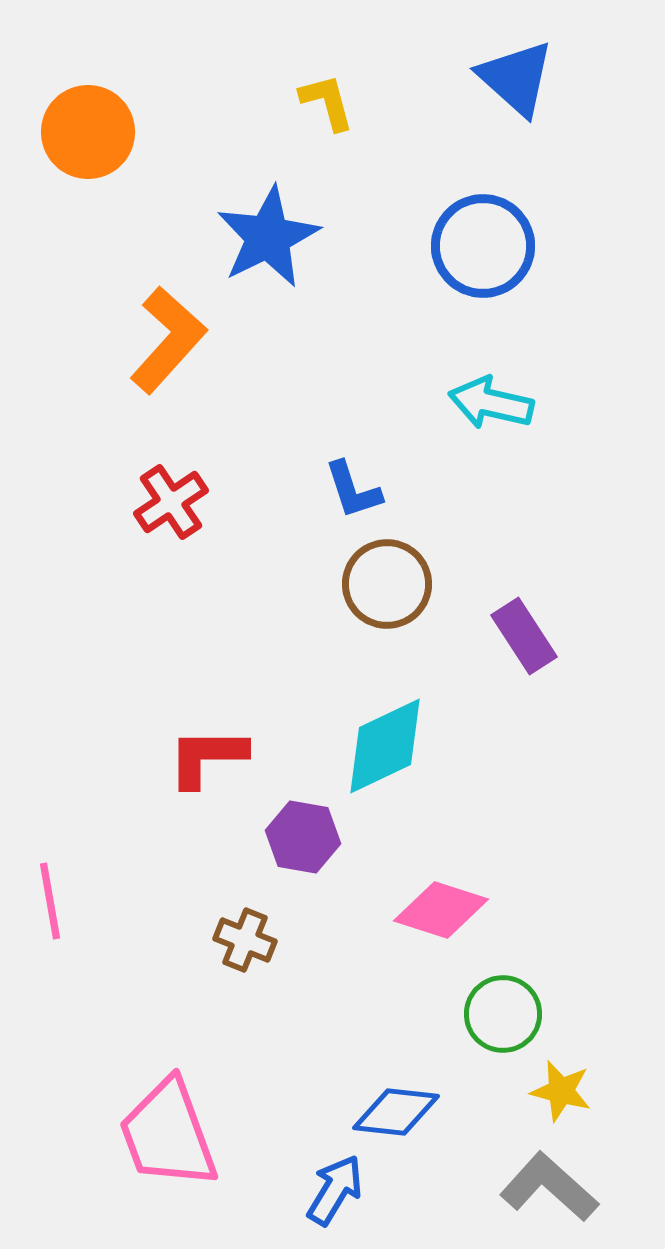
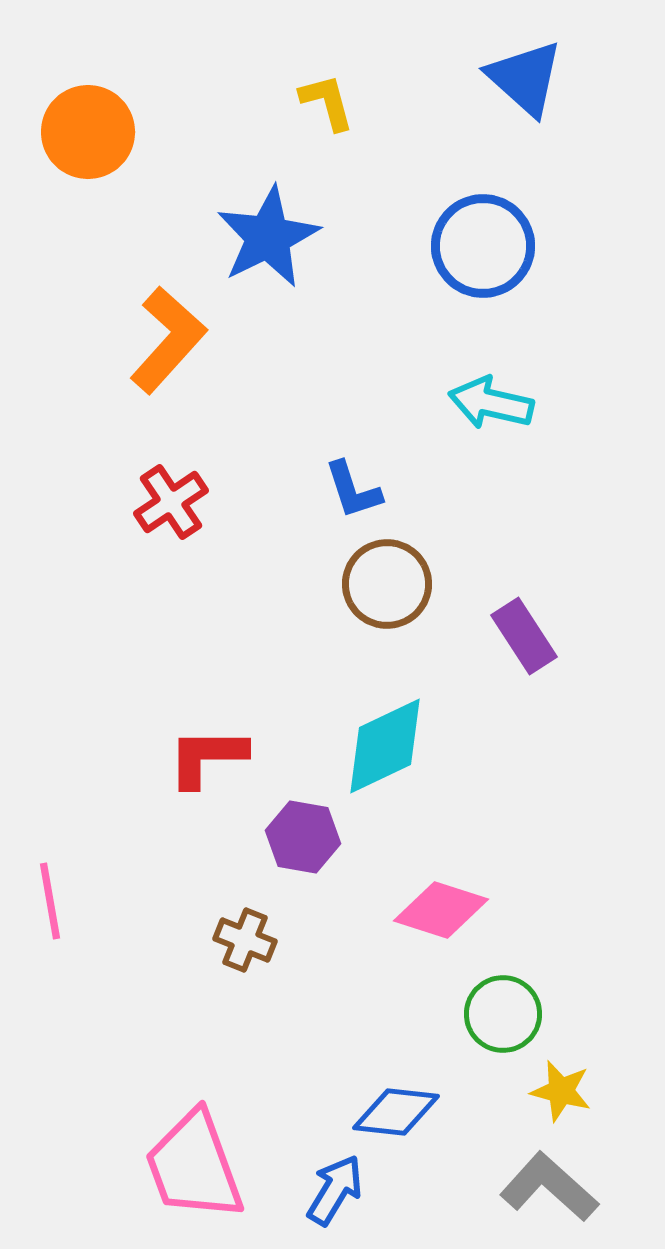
blue triangle: moved 9 px right
pink trapezoid: moved 26 px right, 32 px down
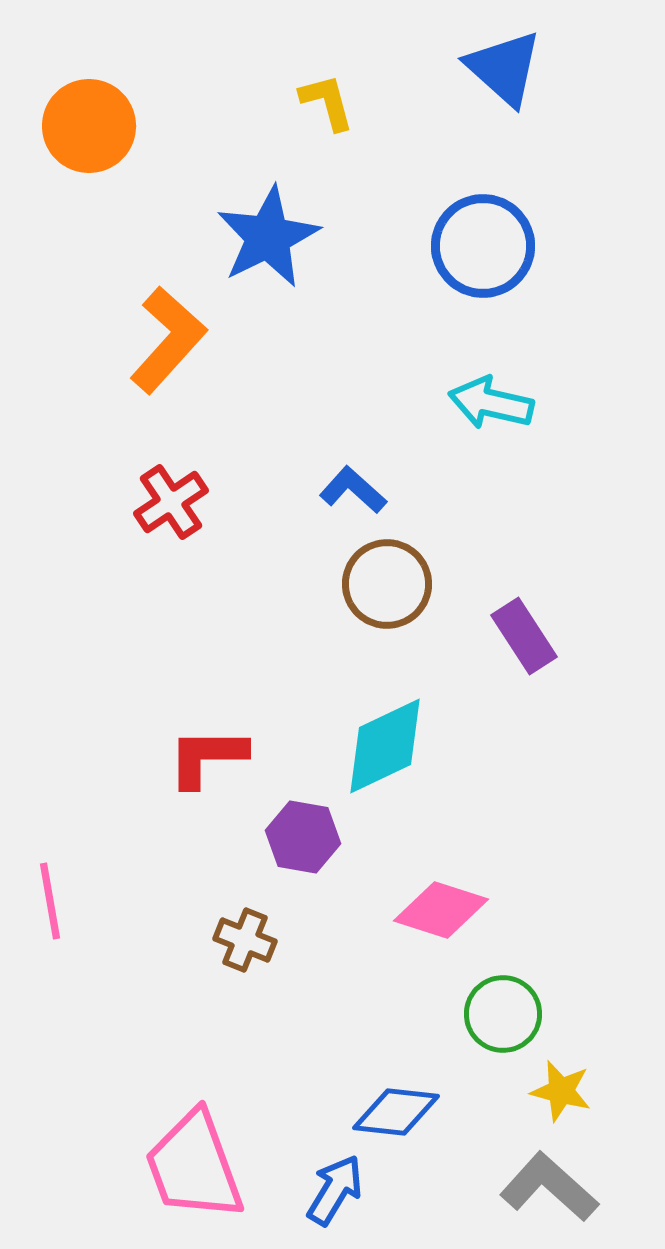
blue triangle: moved 21 px left, 10 px up
orange circle: moved 1 px right, 6 px up
blue L-shape: rotated 150 degrees clockwise
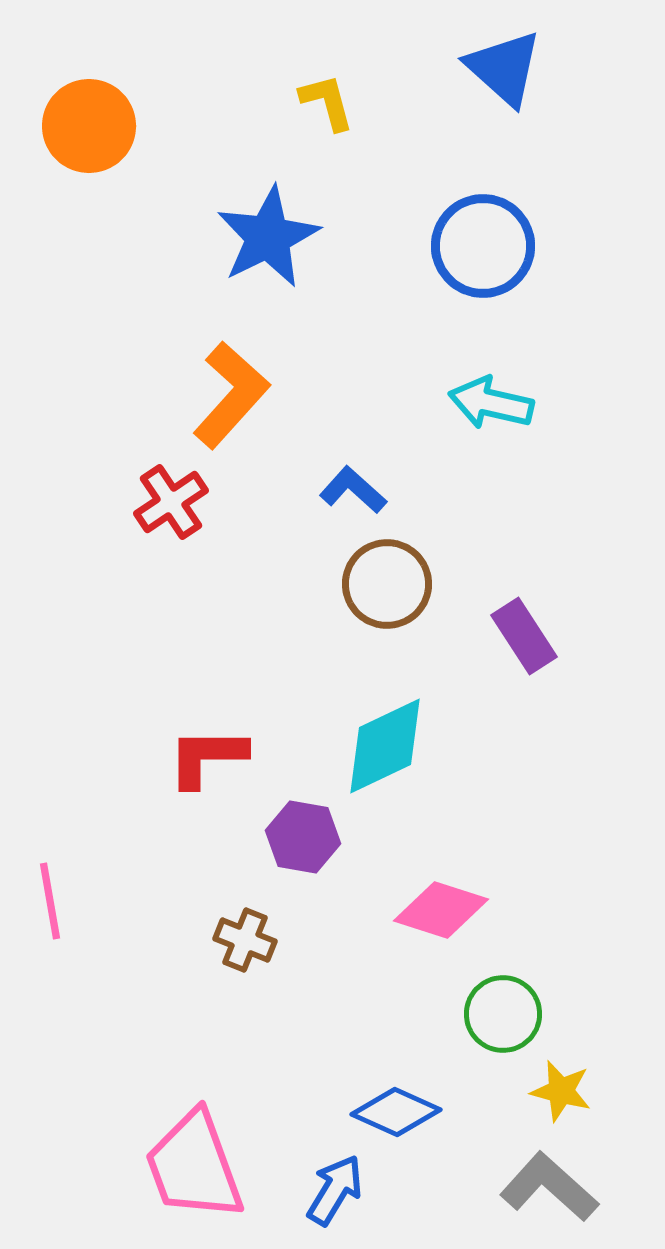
orange L-shape: moved 63 px right, 55 px down
blue diamond: rotated 18 degrees clockwise
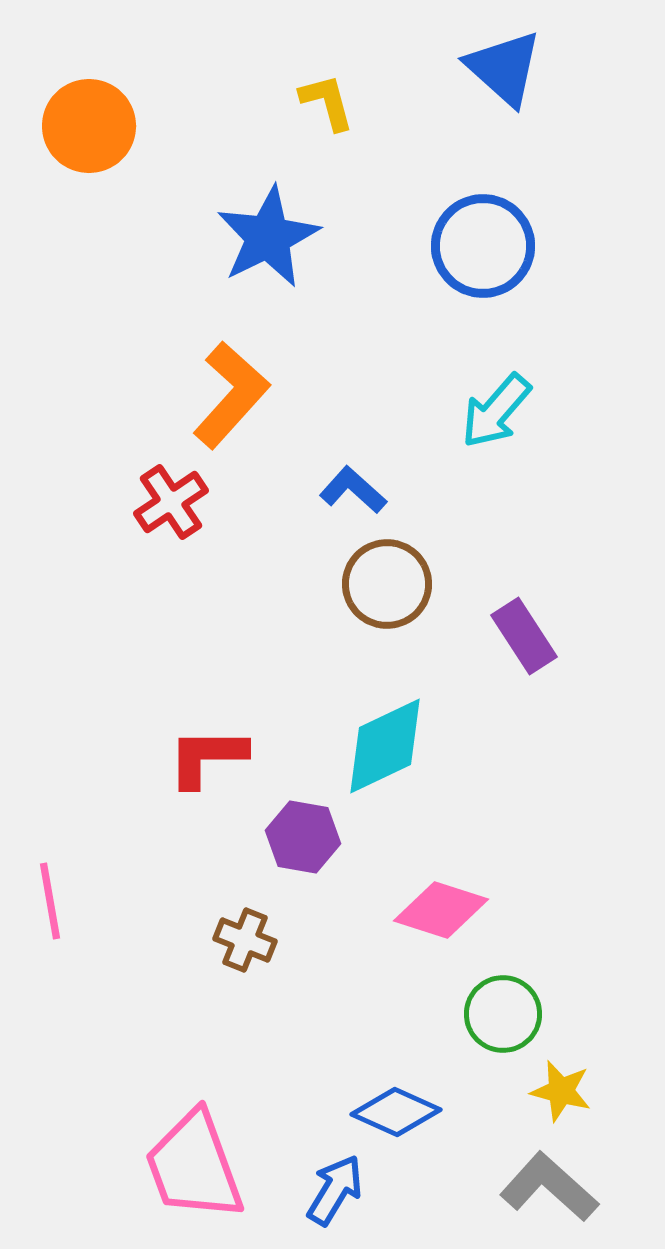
cyan arrow: moved 5 px right, 8 px down; rotated 62 degrees counterclockwise
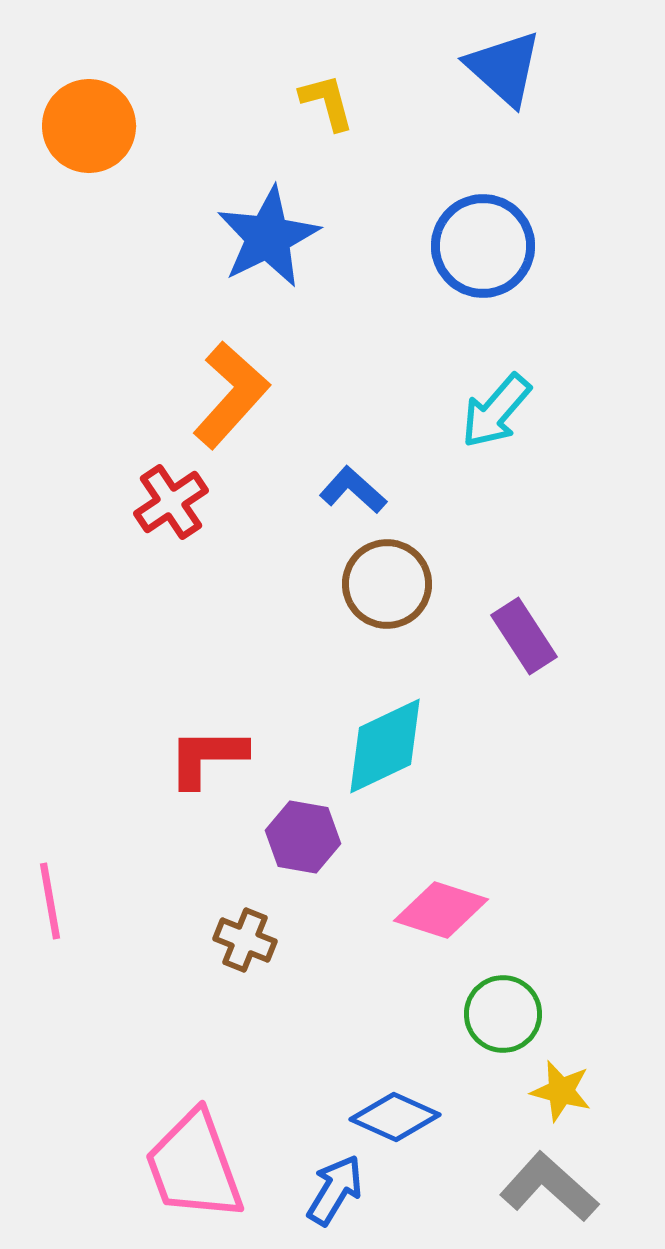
blue diamond: moved 1 px left, 5 px down
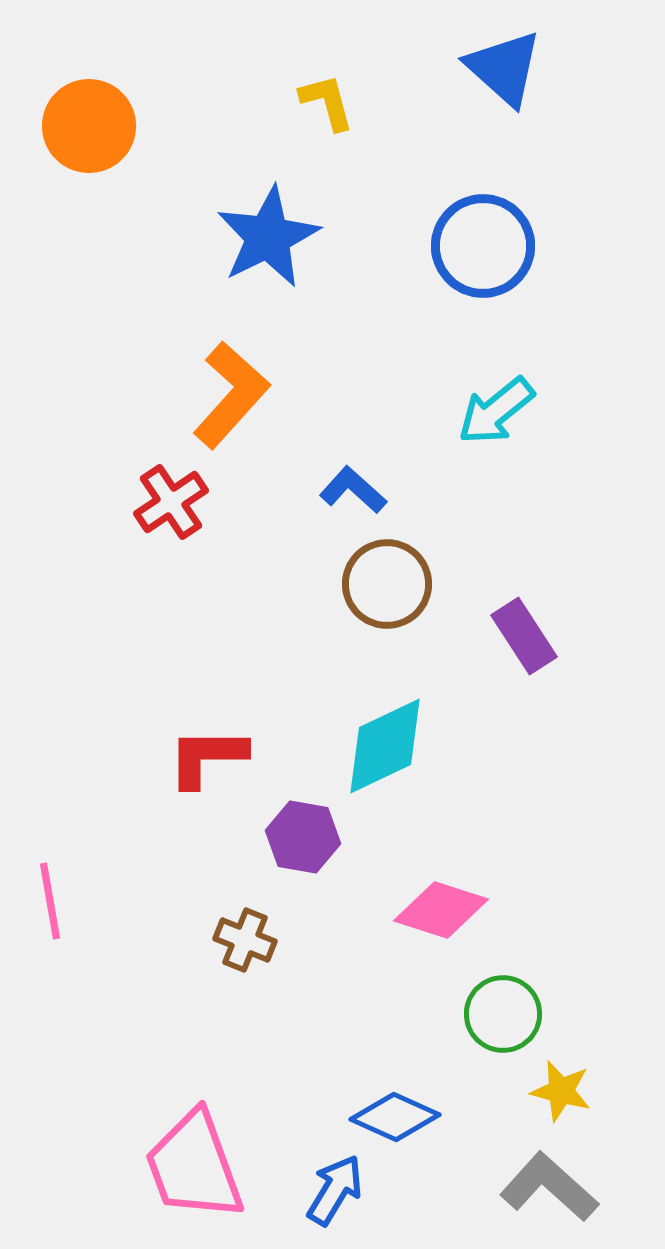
cyan arrow: rotated 10 degrees clockwise
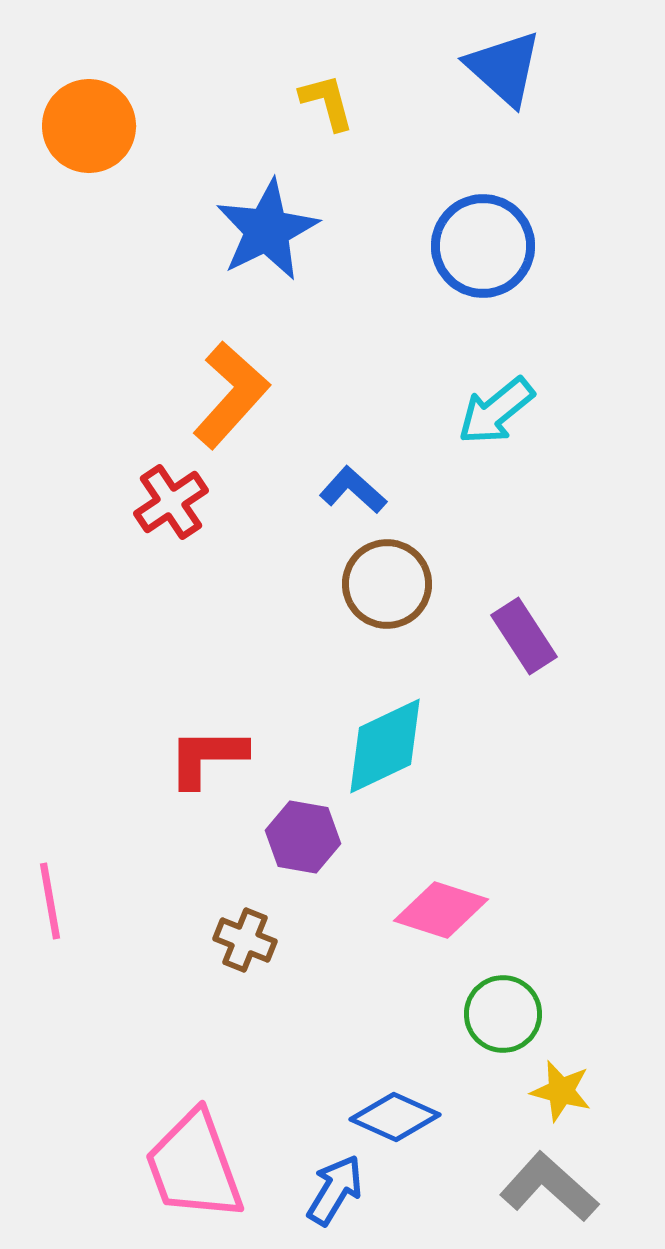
blue star: moved 1 px left, 7 px up
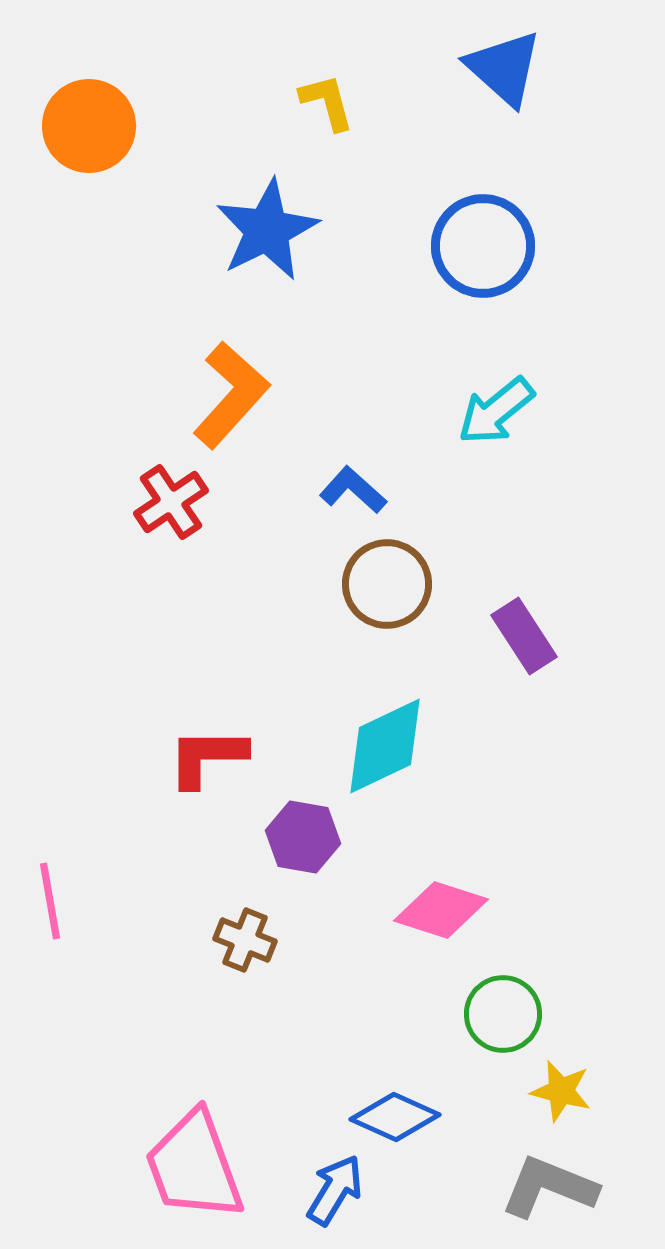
gray L-shape: rotated 20 degrees counterclockwise
